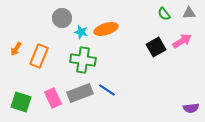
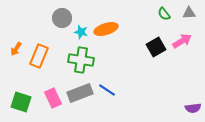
green cross: moved 2 px left
purple semicircle: moved 2 px right
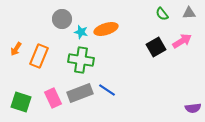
green semicircle: moved 2 px left
gray circle: moved 1 px down
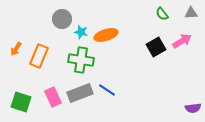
gray triangle: moved 2 px right
orange ellipse: moved 6 px down
pink rectangle: moved 1 px up
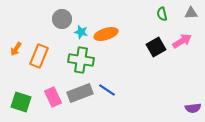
green semicircle: rotated 24 degrees clockwise
orange ellipse: moved 1 px up
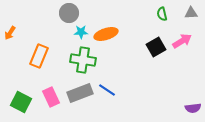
gray circle: moved 7 px right, 6 px up
cyan star: rotated 16 degrees counterclockwise
orange arrow: moved 6 px left, 16 px up
green cross: moved 2 px right
pink rectangle: moved 2 px left
green square: rotated 10 degrees clockwise
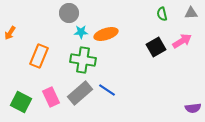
gray rectangle: rotated 20 degrees counterclockwise
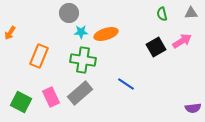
blue line: moved 19 px right, 6 px up
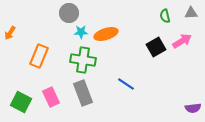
green semicircle: moved 3 px right, 2 px down
gray rectangle: moved 3 px right; rotated 70 degrees counterclockwise
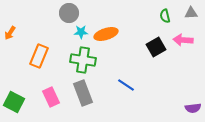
pink arrow: moved 1 px right, 1 px up; rotated 144 degrees counterclockwise
blue line: moved 1 px down
green square: moved 7 px left
